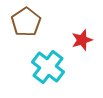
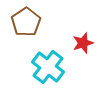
red star: moved 1 px right, 3 px down
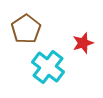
brown pentagon: moved 7 px down
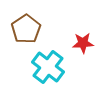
red star: rotated 15 degrees clockwise
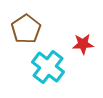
red star: moved 1 px down
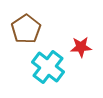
red star: moved 2 px left, 3 px down
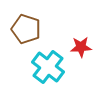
brown pentagon: rotated 20 degrees counterclockwise
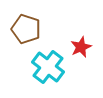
red star: rotated 20 degrees counterclockwise
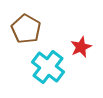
brown pentagon: rotated 12 degrees clockwise
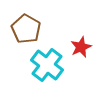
cyan cross: moved 1 px left, 2 px up
